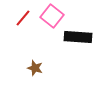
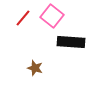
black rectangle: moved 7 px left, 5 px down
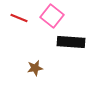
red line: moved 4 px left; rotated 72 degrees clockwise
brown star: rotated 28 degrees counterclockwise
